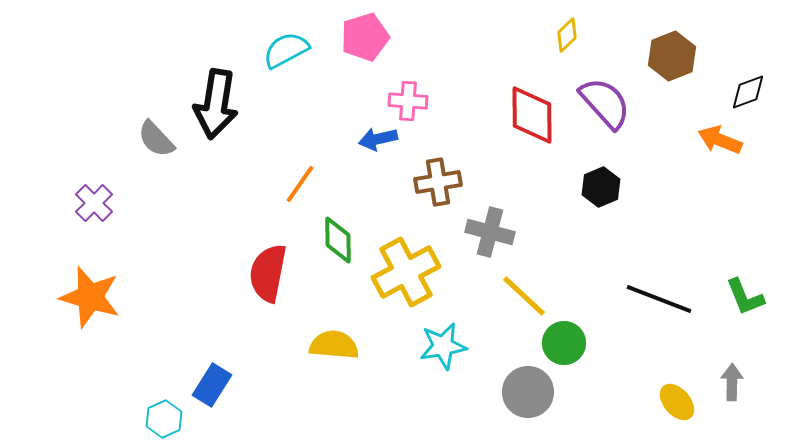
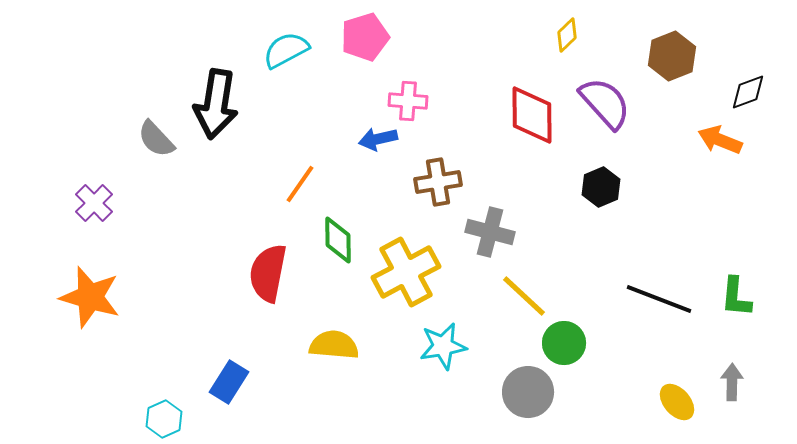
green L-shape: moved 9 px left; rotated 27 degrees clockwise
blue rectangle: moved 17 px right, 3 px up
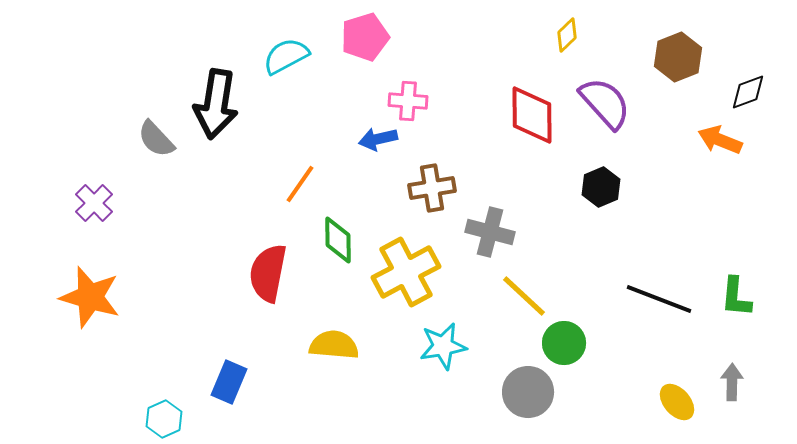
cyan semicircle: moved 6 px down
brown hexagon: moved 6 px right, 1 px down
brown cross: moved 6 px left, 6 px down
blue rectangle: rotated 9 degrees counterclockwise
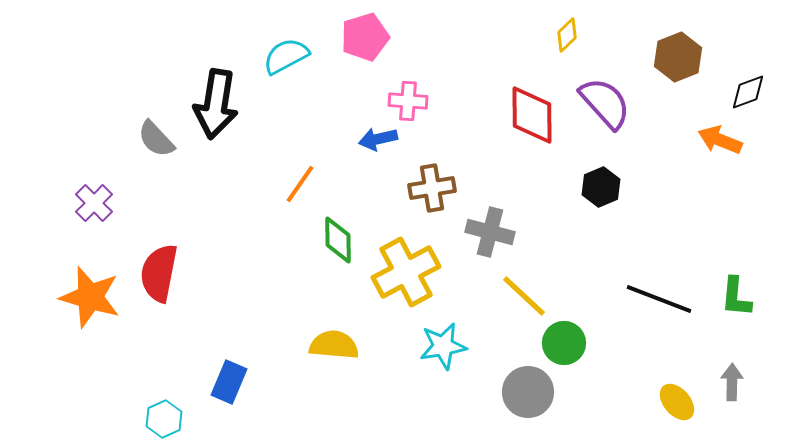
red semicircle: moved 109 px left
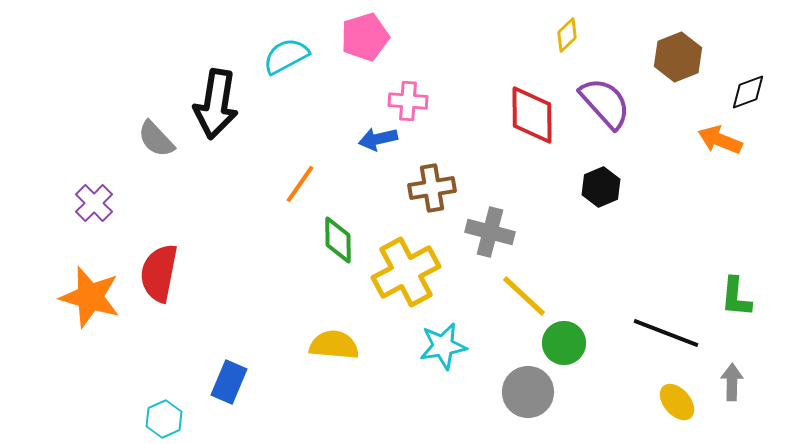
black line: moved 7 px right, 34 px down
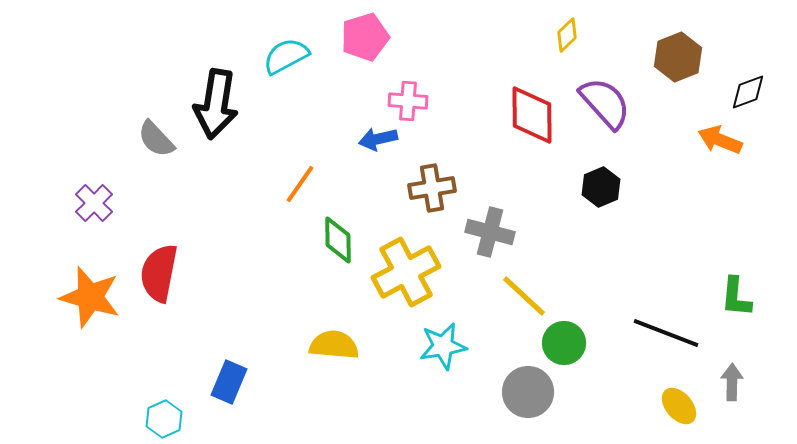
yellow ellipse: moved 2 px right, 4 px down
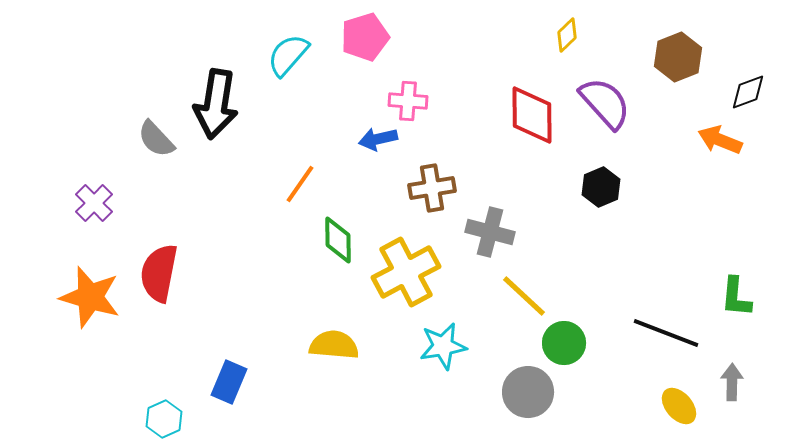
cyan semicircle: moved 2 px right, 1 px up; rotated 21 degrees counterclockwise
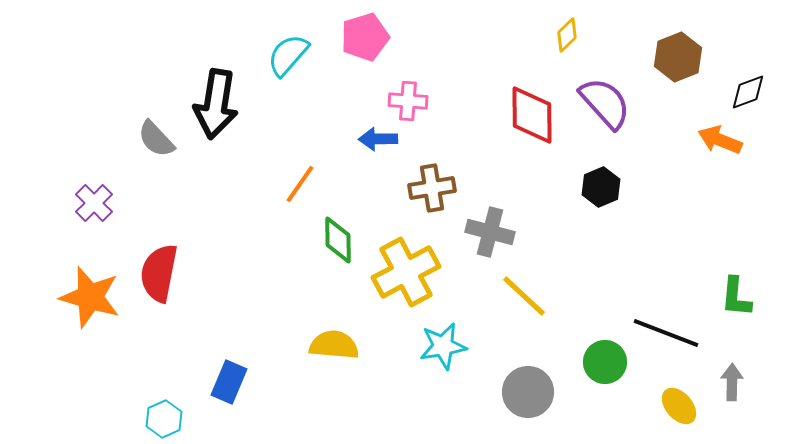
blue arrow: rotated 12 degrees clockwise
green circle: moved 41 px right, 19 px down
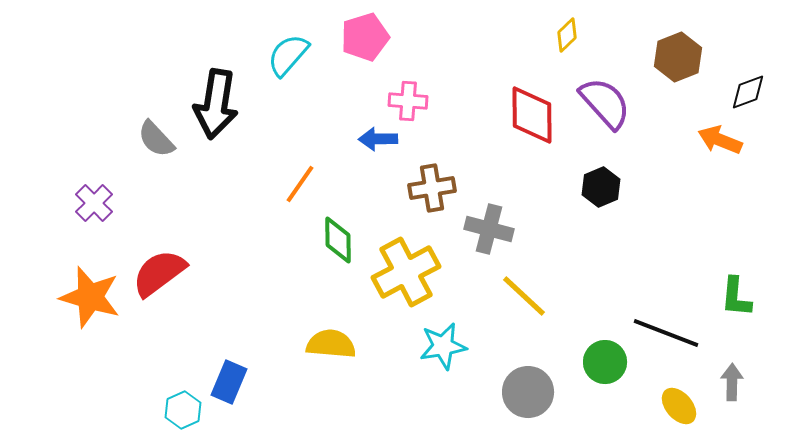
gray cross: moved 1 px left, 3 px up
red semicircle: rotated 42 degrees clockwise
yellow semicircle: moved 3 px left, 1 px up
cyan hexagon: moved 19 px right, 9 px up
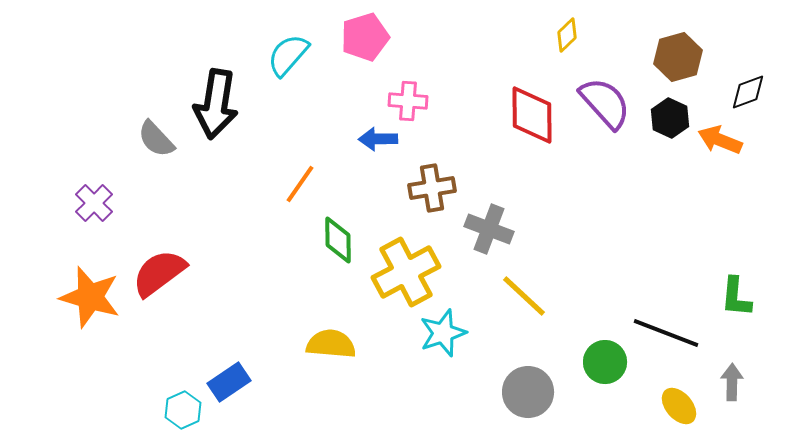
brown hexagon: rotated 6 degrees clockwise
black hexagon: moved 69 px right, 69 px up; rotated 12 degrees counterclockwise
gray cross: rotated 6 degrees clockwise
cyan star: moved 13 px up; rotated 9 degrees counterclockwise
blue rectangle: rotated 33 degrees clockwise
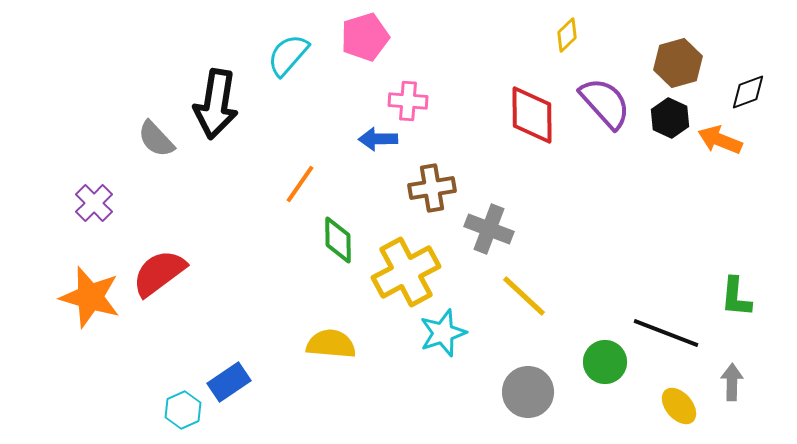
brown hexagon: moved 6 px down
